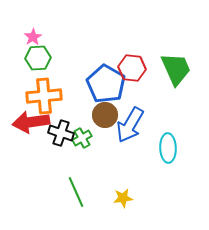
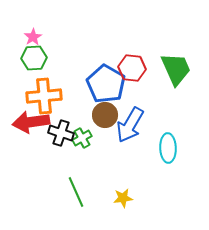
green hexagon: moved 4 px left
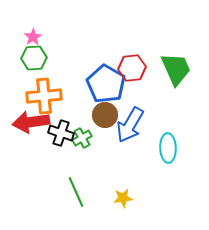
red hexagon: rotated 12 degrees counterclockwise
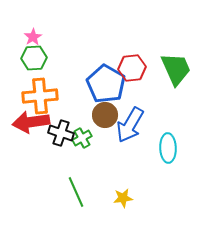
orange cross: moved 4 px left
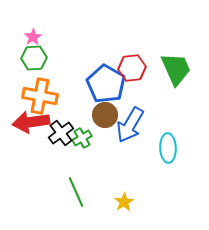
orange cross: rotated 16 degrees clockwise
black cross: rotated 35 degrees clockwise
yellow star: moved 1 px right, 4 px down; rotated 24 degrees counterclockwise
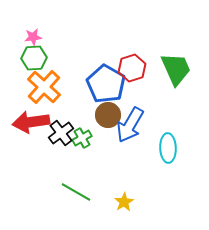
pink star: rotated 24 degrees clockwise
red hexagon: rotated 12 degrees counterclockwise
orange cross: moved 4 px right, 9 px up; rotated 32 degrees clockwise
brown circle: moved 3 px right
green line: rotated 36 degrees counterclockwise
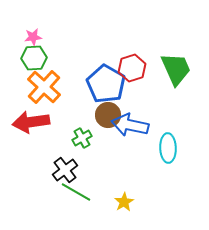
blue arrow: rotated 72 degrees clockwise
black cross: moved 4 px right, 37 px down
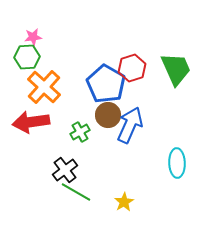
green hexagon: moved 7 px left, 1 px up
blue arrow: rotated 102 degrees clockwise
green cross: moved 2 px left, 6 px up
cyan ellipse: moved 9 px right, 15 px down
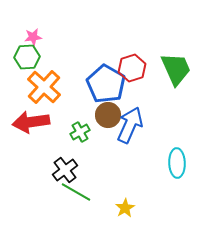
yellow star: moved 1 px right, 6 px down
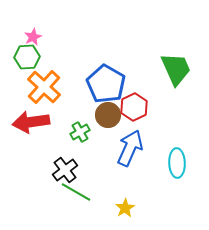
pink star: rotated 18 degrees counterclockwise
red hexagon: moved 2 px right, 39 px down; rotated 8 degrees counterclockwise
blue arrow: moved 23 px down
